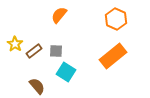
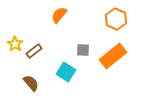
gray square: moved 27 px right, 1 px up
brown semicircle: moved 6 px left, 3 px up
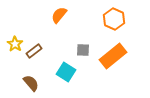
orange hexagon: moved 2 px left
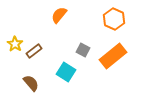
gray square: rotated 24 degrees clockwise
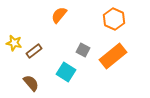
yellow star: moved 1 px left, 1 px up; rotated 21 degrees counterclockwise
